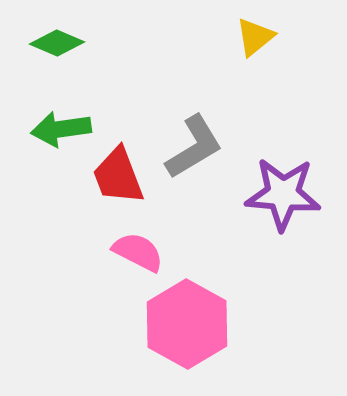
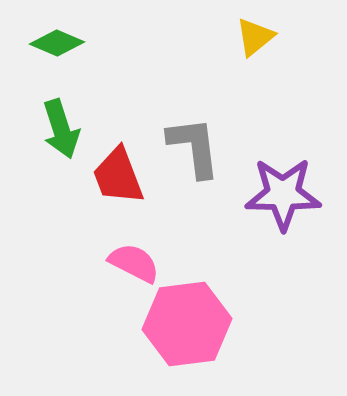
green arrow: rotated 100 degrees counterclockwise
gray L-shape: rotated 66 degrees counterclockwise
purple star: rotated 4 degrees counterclockwise
pink semicircle: moved 4 px left, 11 px down
pink hexagon: rotated 24 degrees clockwise
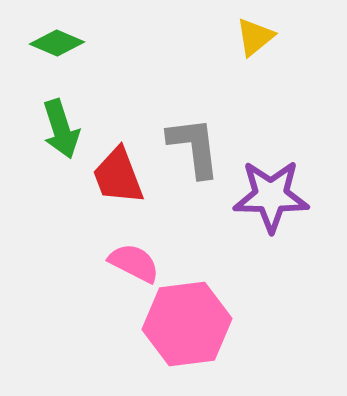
purple star: moved 12 px left, 2 px down
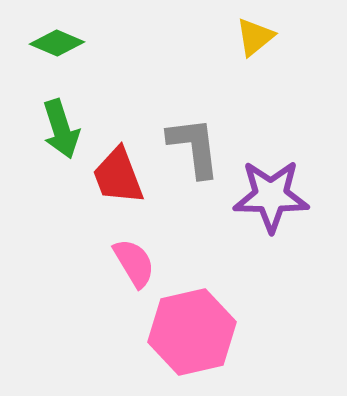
pink semicircle: rotated 32 degrees clockwise
pink hexagon: moved 5 px right, 8 px down; rotated 6 degrees counterclockwise
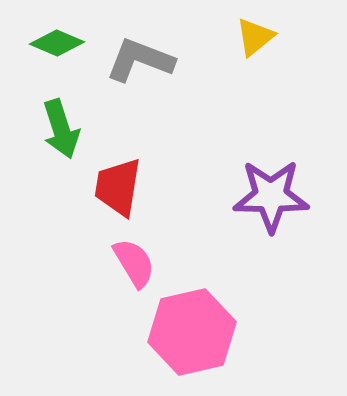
gray L-shape: moved 54 px left, 87 px up; rotated 62 degrees counterclockwise
red trapezoid: moved 11 px down; rotated 30 degrees clockwise
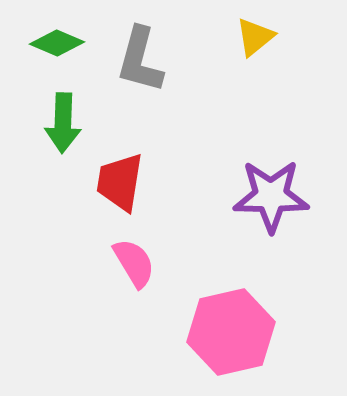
gray L-shape: rotated 96 degrees counterclockwise
green arrow: moved 2 px right, 6 px up; rotated 20 degrees clockwise
red trapezoid: moved 2 px right, 5 px up
pink hexagon: moved 39 px right
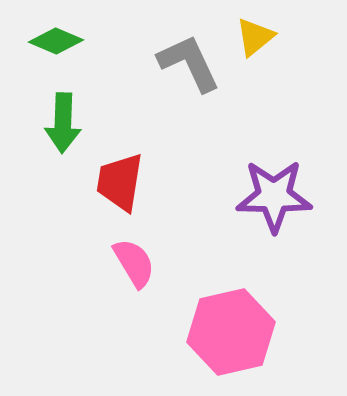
green diamond: moved 1 px left, 2 px up
gray L-shape: moved 49 px right, 3 px down; rotated 140 degrees clockwise
purple star: moved 3 px right
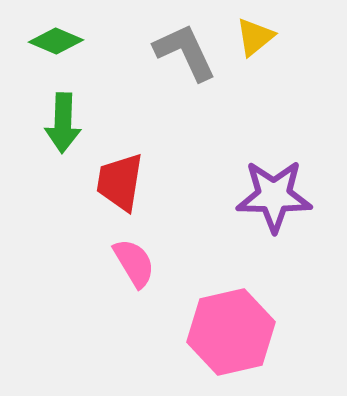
gray L-shape: moved 4 px left, 11 px up
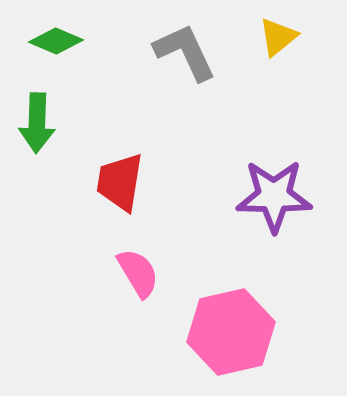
yellow triangle: moved 23 px right
green arrow: moved 26 px left
pink semicircle: moved 4 px right, 10 px down
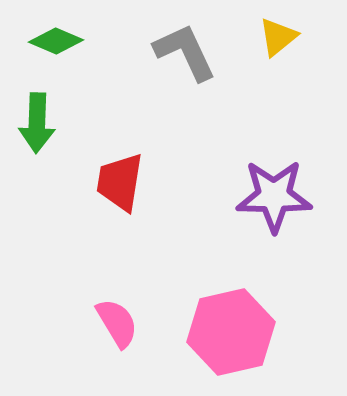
pink semicircle: moved 21 px left, 50 px down
